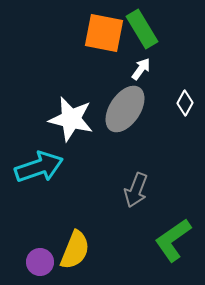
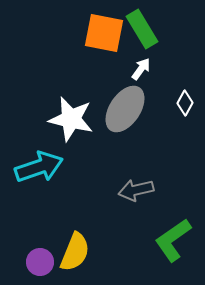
gray arrow: rotated 56 degrees clockwise
yellow semicircle: moved 2 px down
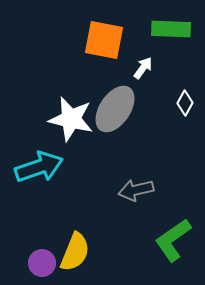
green rectangle: moved 29 px right; rotated 57 degrees counterclockwise
orange square: moved 7 px down
white arrow: moved 2 px right, 1 px up
gray ellipse: moved 10 px left
purple circle: moved 2 px right, 1 px down
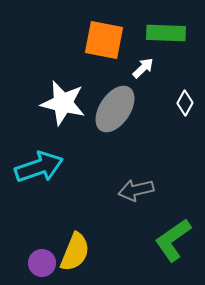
green rectangle: moved 5 px left, 4 px down
white arrow: rotated 10 degrees clockwise
white star: moved 8 px left, 16 px up
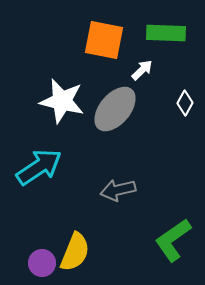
white arrow: moved 1 px left, 2 px down
white star: moved 1 px left, 2 px up
gray ellipse: rotated 6 degrees clockwise
cyan arrow: rotated 15 degrees counterclockwise
gray arrow: moved 18 px left
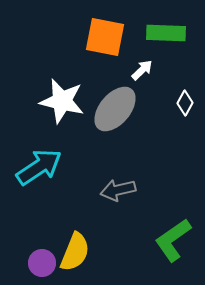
orange square: moved 1 px right, 3 px up
